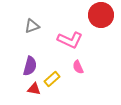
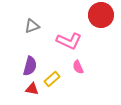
pink L-shape: moved 1 px left, 1 px down
red triangle: moved 2 px left
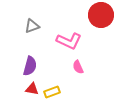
yellow rectangle: moved 13 px down; rotated 21 degrees clockwise
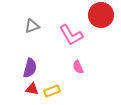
pink L-shape: moved 2 px right, 6 px up; rotated 35 degrees clockwise
purple semicircle: moved 2 px down
yellow rectangle: moved 1 px up
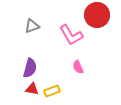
red circle: moved 4 px left
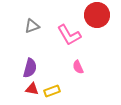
pink L-shape: moved 2 px left
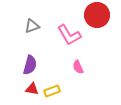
purple semicircle: moved 3 px up
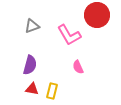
yellow rectangle: rotated 56 degrees counterclockwise
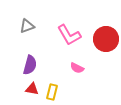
red circle: moved 9 px right, 24 px down
gray triangle: moved 5 px left
pink semicircle: moved 1 px left, 1 px down; rotated 40 degrees counterclockwise
yellow rectangle: moved 1 px down
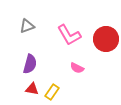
purple semicircle: moved 1 px up
yellow rectangle: rotated 21 degrees clockwise
